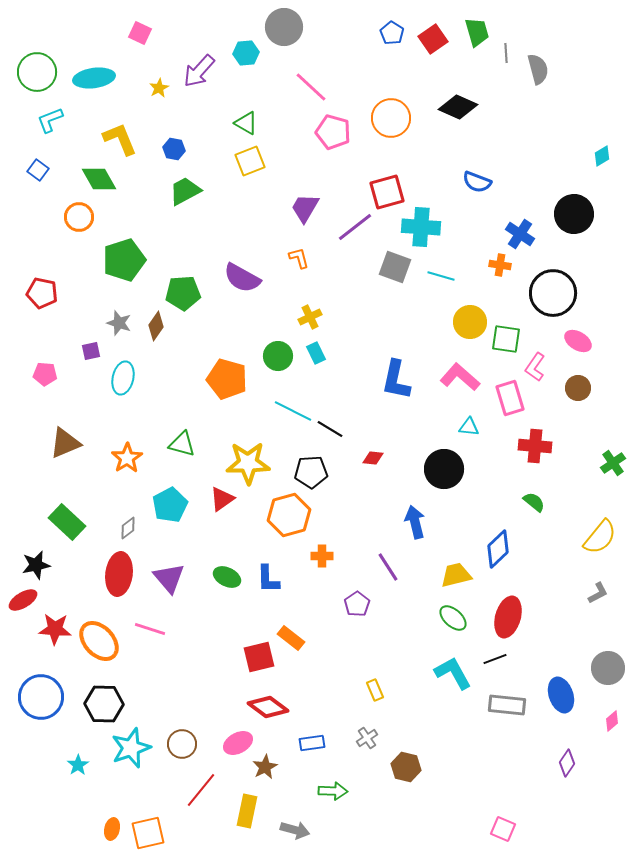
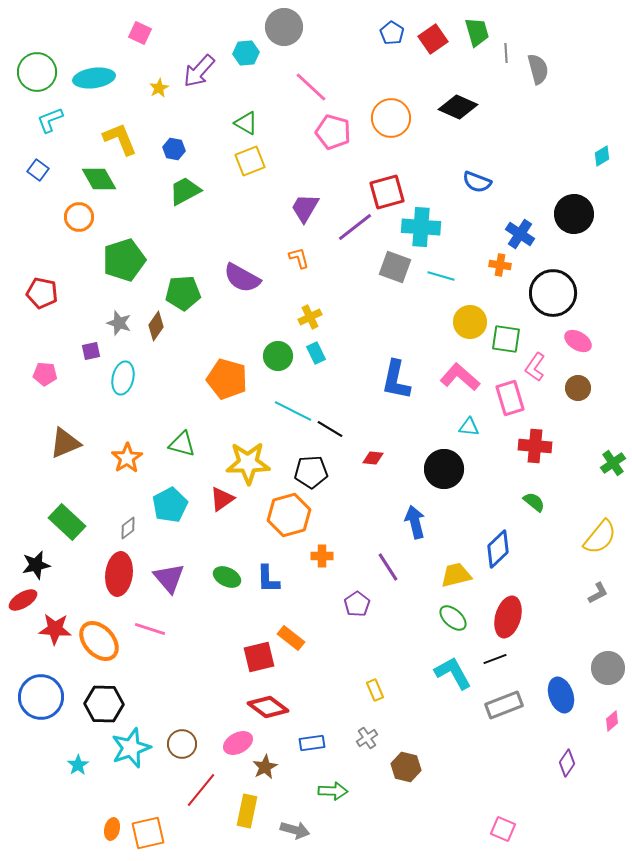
gray rectangle at (507, 705): moved 3 px left; rotated 27 degrees counterclockwise
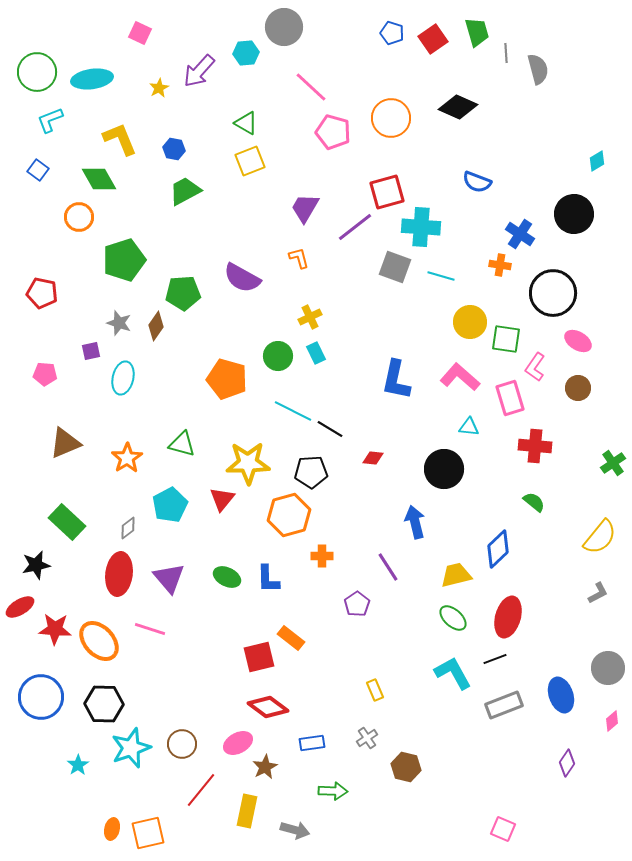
blue pentagon at (392, 33): rotated 15 degrees counterclockwise
cyan ellipse at (94, 78): moved 2 px left, 1 px down
cyan diamond at (602, 156): moved 5 px left, 5 px down
red triangle at (222, 499): rotated 16 degrees counterclockwise
red ellipse at (23, 600): moved 3 px left, 7 px down
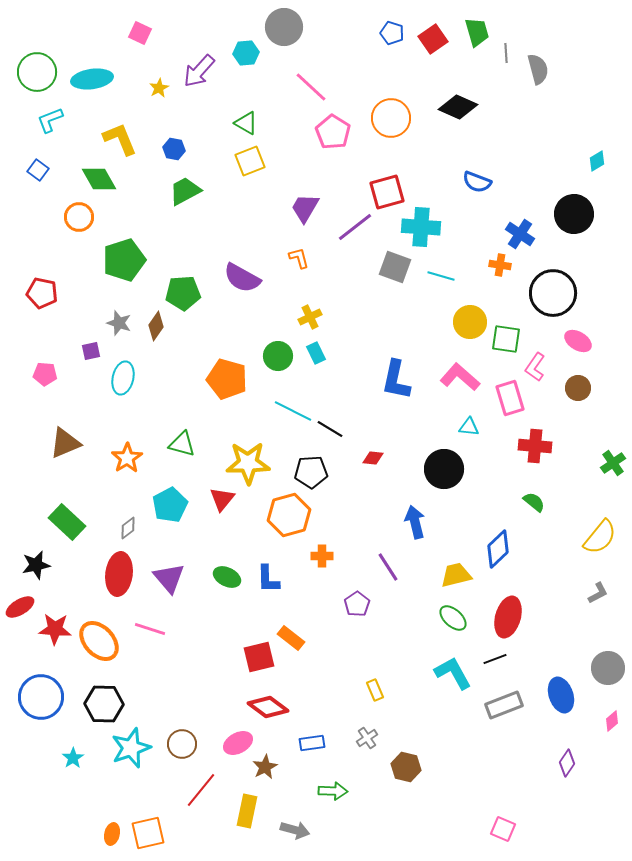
pink pentagon at (333, 132): rotated 16 degrees clockwise
cyan star at (78, 765): moved 5 px left, 7 px up
orange ellipse at (112, 829): moved 5 px down
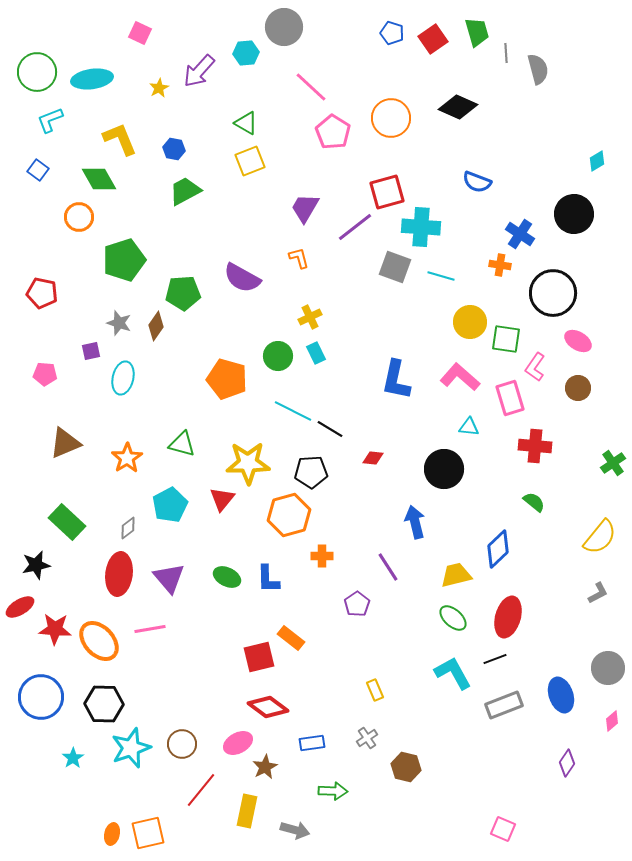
pink line at (150, 629): rotated 28 degrees counterclockwise
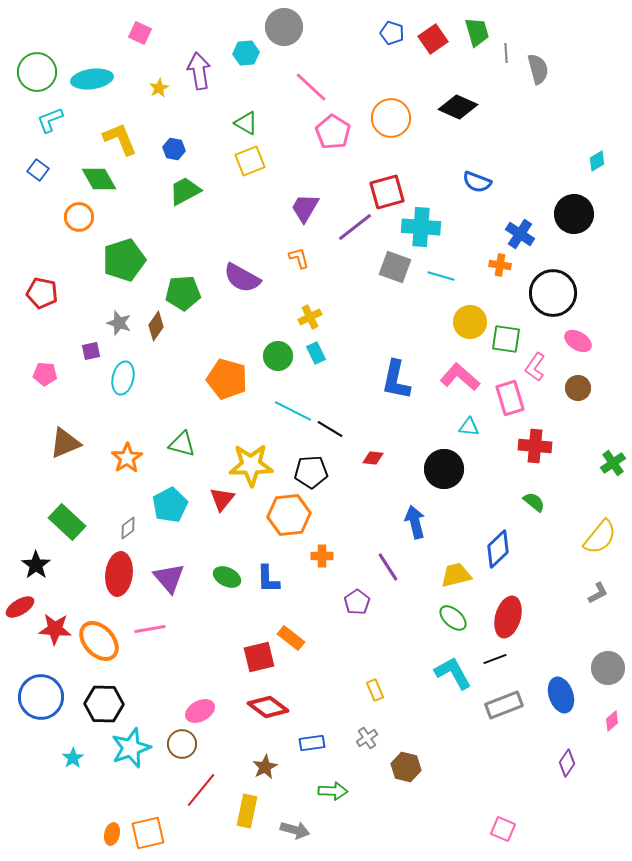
purple arrow at (199, 71): rotated 129 degrees clockwise
yellow star at (248, 463): moved 3 px right, 2 px down
orange hexagon at (289, 515): rotated 9 degrees clockwise
black star at (36, 565): rotated 24 degrees counterclockwise
purple pentagon at (357, 604): moved 2 px up
pink ellipse at (238, 743): moved 38 px left, 32 px up
